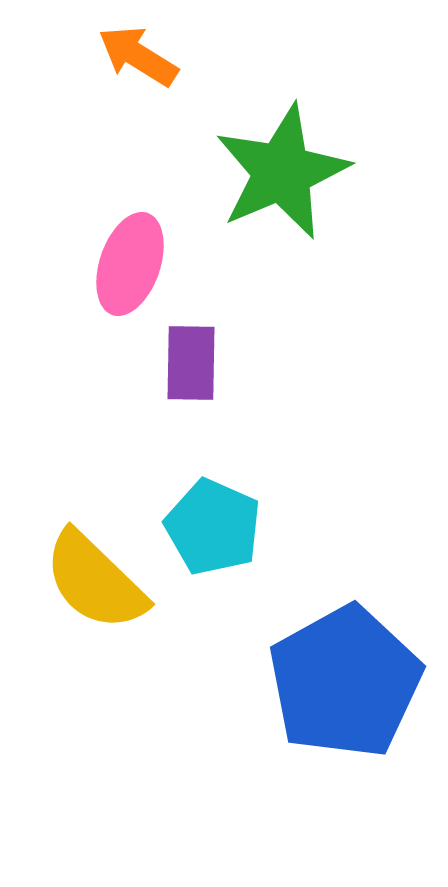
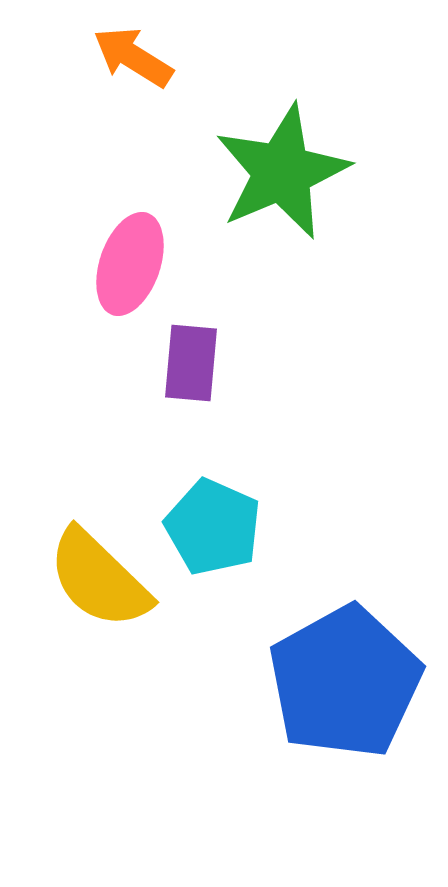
orange arrow: moved 5 px left, 1 px down
purple rectangle: rotated 4 degrees clockwise
yellow semicircle: moved 4 px right, 2 px up
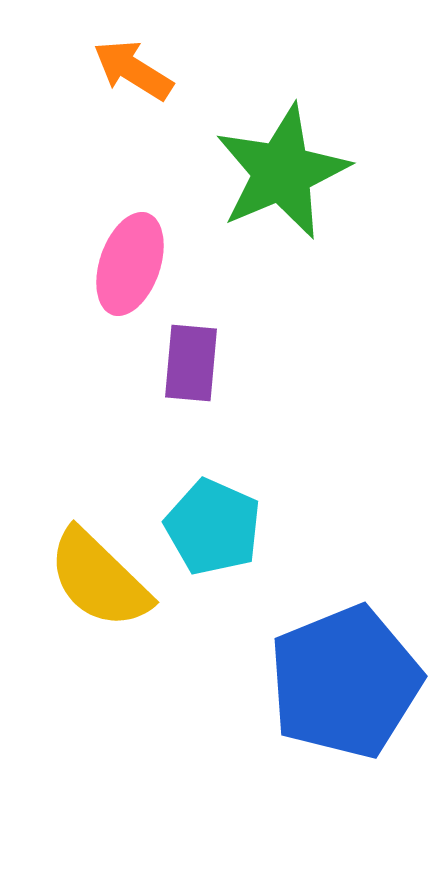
orange arrow: moved 13 px down
blue pentagon: rotated 7 degrees clockwise
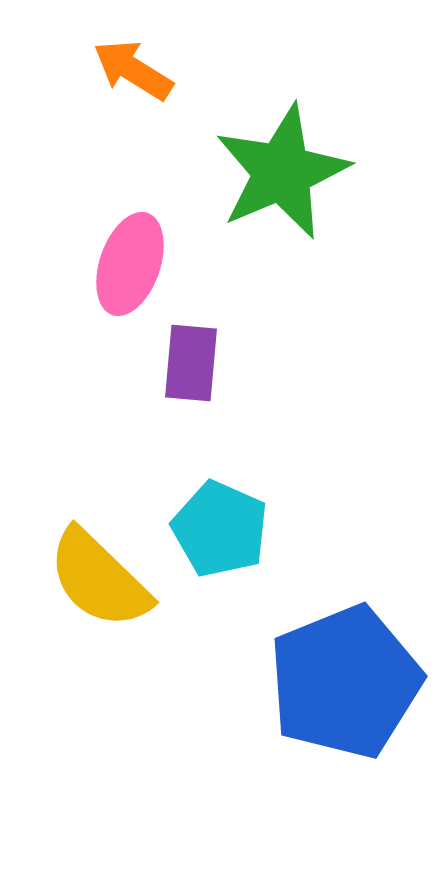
cyan pentagon: moved 7 px right, 2 px down
